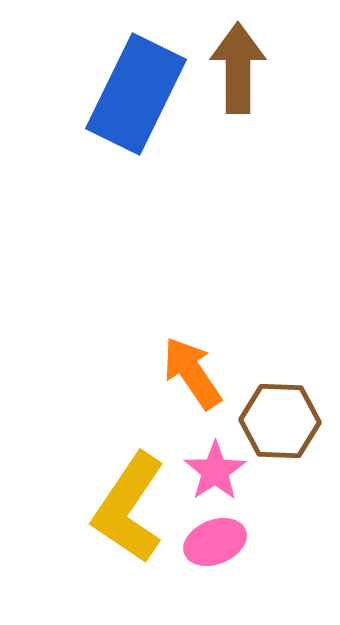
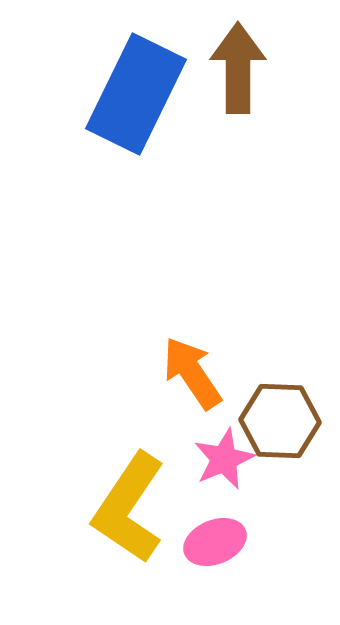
pink star: moved 9 px right, 12 px up; rotated 10 degrees clockwise
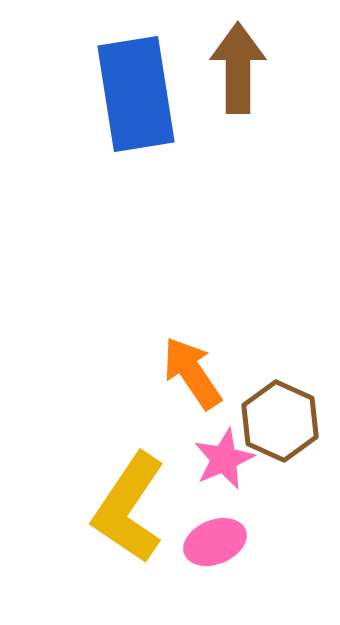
blue rectangle: rotated 35 degrees counterclockwise
brown hexagon: rotated 22 degrees clockwise
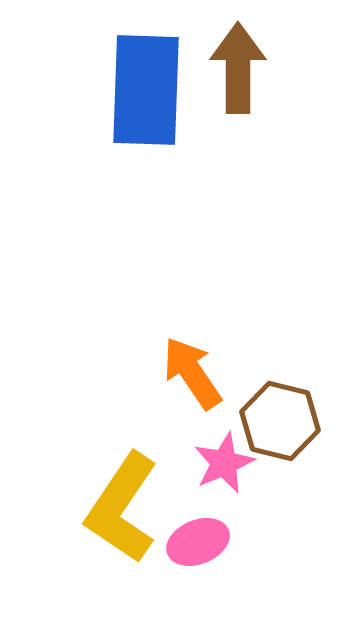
blue rectangle: moved 10 px right, 4 px up; rotated 11 degrees clockwise
brown hexagon: rotated 10 degrees counterclockwise
pink star: moved 4 px down
yellow L-shape: moved 7 px left
pink ellipse: moved 17 px left
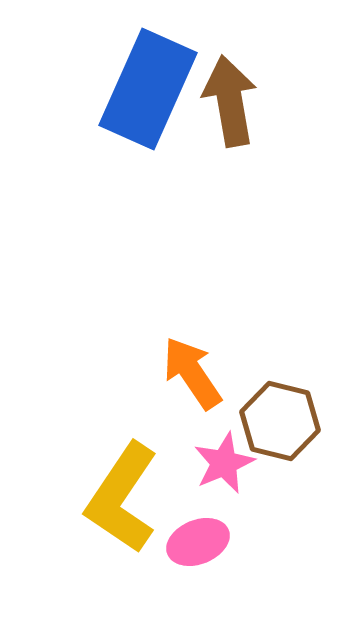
brown arrow: moved 8 px left, 33 px down; rotated 10 degrees counterclockwise
blue rectangle: moved 2 px right, 1 px up; rotated 22 degrees clockwise
yellow L-shape: moved 10 px up
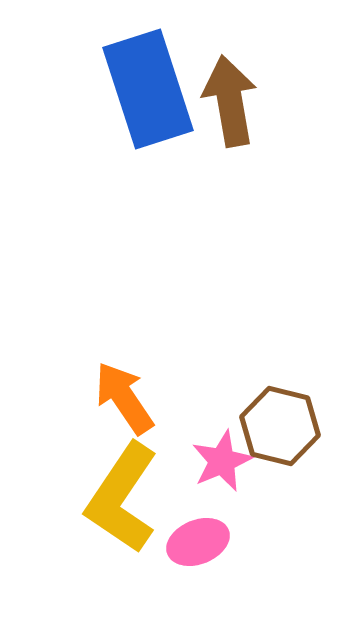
blue rectangle: rotated 42 degrees counterclockwise
orange arrow: moved 68 px left, 25 px down
brown hexagon: moved 5 px down
pink star: moved 2 px left, 2 px up
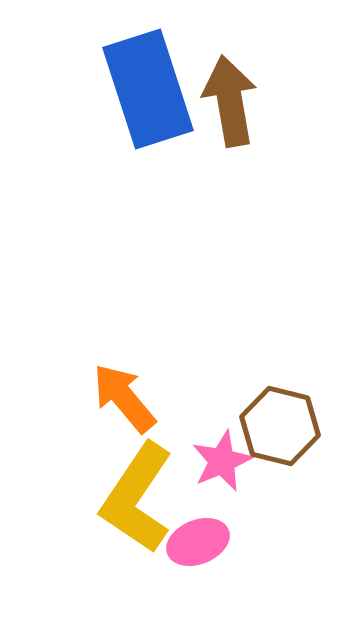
orange arrow: rotated 6 degrees counterclockwise
yellow L-shape: moved 15 px right
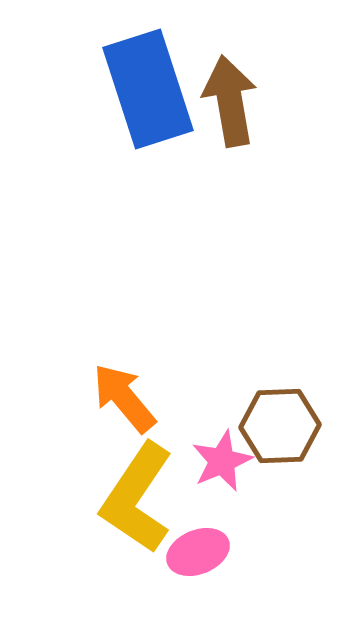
brown hexagon: rotated 16 degrees counterclockwise
pink ellipse: moved 10 px down
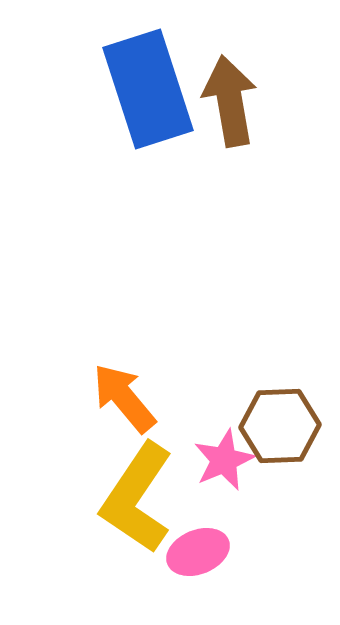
pink star: moved 2 px right, 1 px up
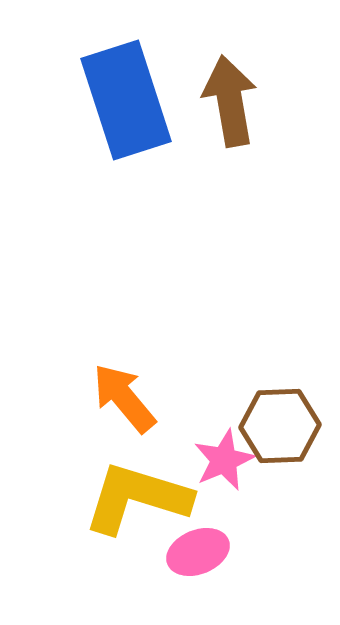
blue rectangle: moved 22 px left, 11 px down
yellow L-shape: rotated 73 degrees clockwise
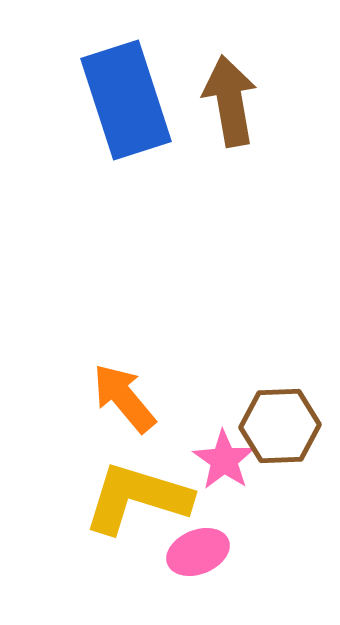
pink star: rotated 14 degrees counterclockwise
